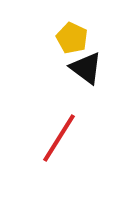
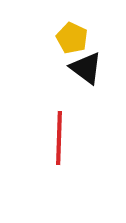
red line: rotated 30 degrees counterclockwise
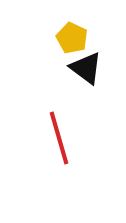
red line: rotated 18 degrees counterclockwise
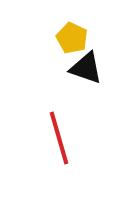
black triangle: rotated 18 degrees counterclockwise
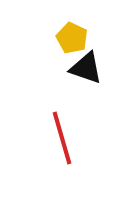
red line: moved 3 px right
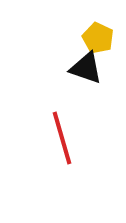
yellow pentagon: moved 26 px right
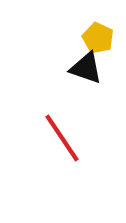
red line: rotated 18 degrees counterclockwise
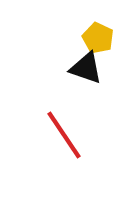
red line: moved 2 px right, 3 px up
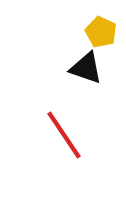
yellow pentagon: moved 3 px right, 6 px up
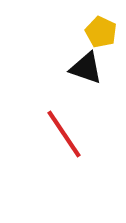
red line: moved 1 px up
